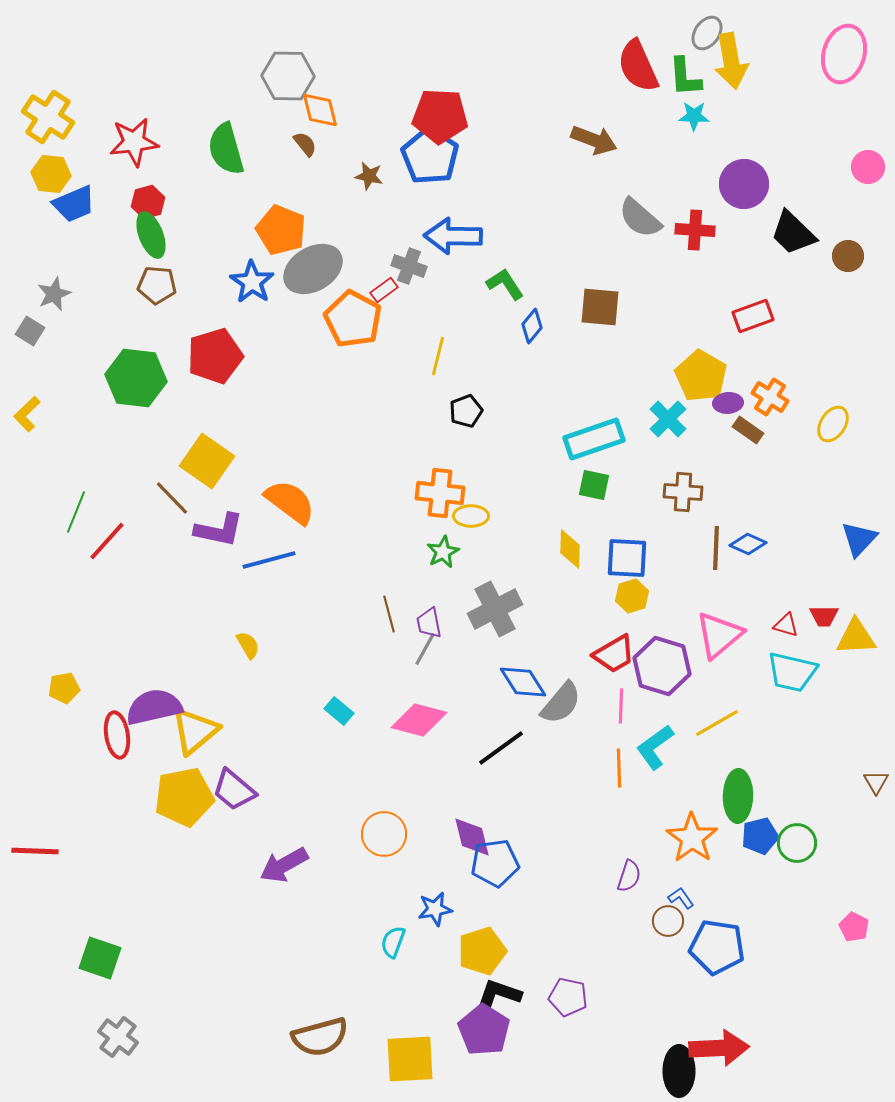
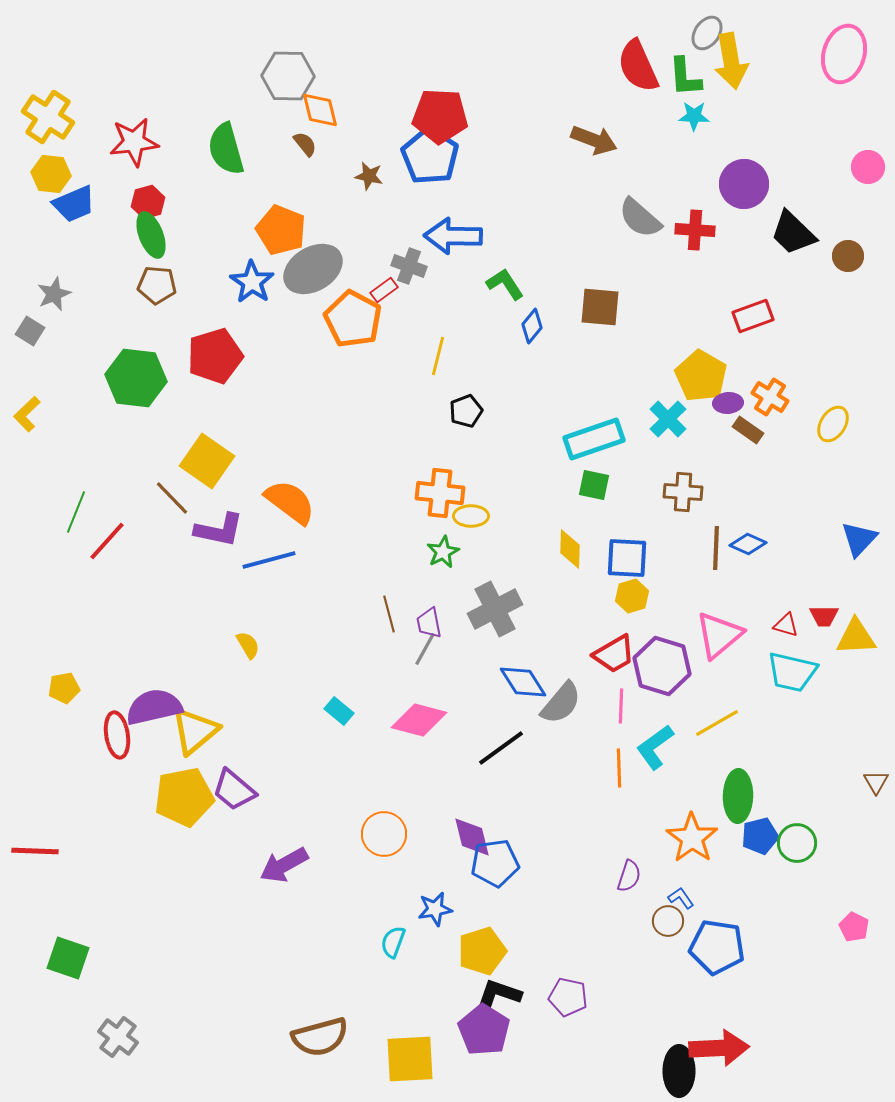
green square at (100, 958): moved 32 px left
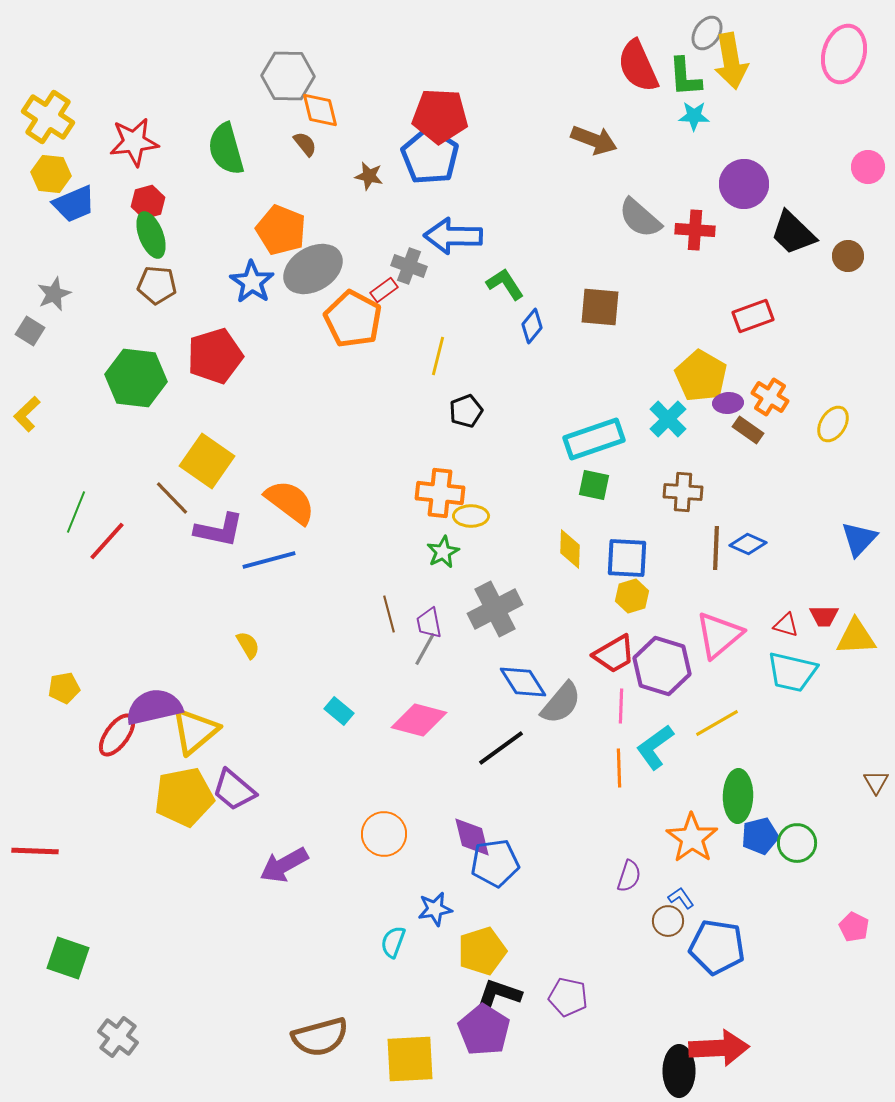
red ellipse at (117, 735): rotated 45 degrees clockwise
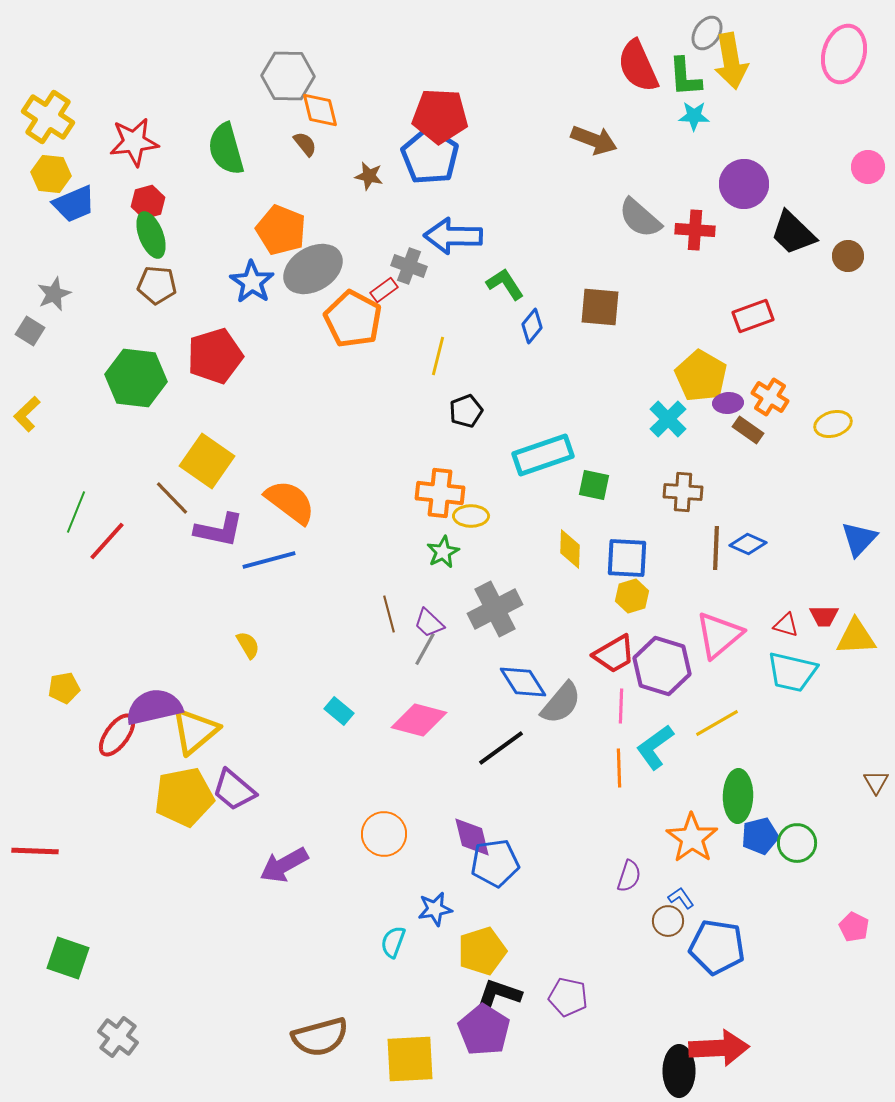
yellow ellipse at (833, 424): rotated 42 degrees clockwise
cyan rectangle at (594, 439): moved 51 px left, 16 px down
purple trapezoid at (429, 623): rotated 36 degrees counterclockwise
